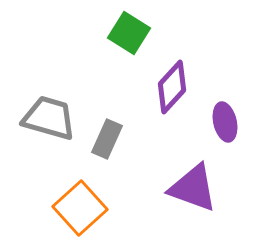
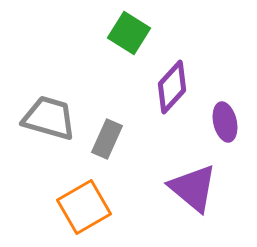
purple triangle: rotated 20 degrees clockwise
orange square: moved 4 px right, 1 px up; rotated 12 degrees clockwise
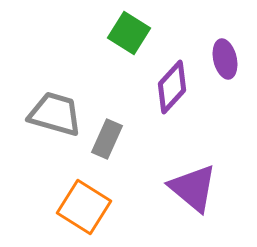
gray trapezoid: moved 6 px right, 4 px up
purple ellipse: moved 63 px up
orange square: rotated 28 degrees counterclockwise
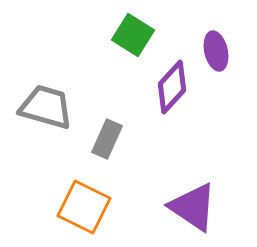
green square: moved 4 px right, 2 px down
purple ellipse: moved 9 px left, 8 px up
gray trapezoid: moved 9 px left, 7 px up
purple triangle: moved 19 px down; rotated 6 degrees counterclockwise
orange square: rotated 6 degrees counterclockwise
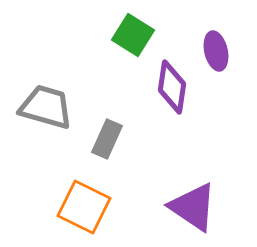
purple diamond: rotated 34 degrees counterclockwise
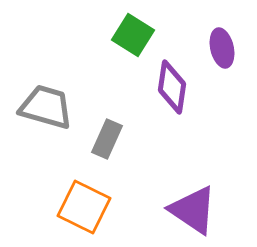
purple ellipse: moved 6 px right, 3 px up
purple triangle: moved 3 px down
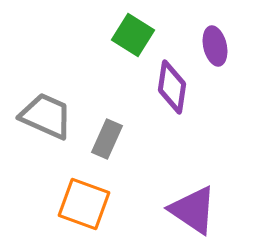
purple ellipse: moved 7 px left, 2 px up
gray trapezoid: moved 9 px down; rotated 8 degrees clockwise
orange square: moved 3 px up; rotated 6 degrees counterclockwise
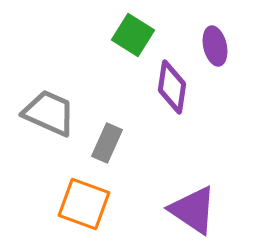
gray trapezoid: moved 3 px right, 3 px up
gray rectangle: moved 4 px down
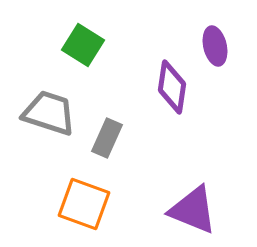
green square: moved 50 px left, 10 px down
gray trapezoid: rotated 6 degrees counterclockwise
gray rectangle: moved 5 px up
purple triangle: rotated 12 degrees counterclockwise
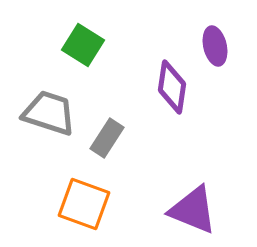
gray rectangle: rotated 9 degrees clockwise
